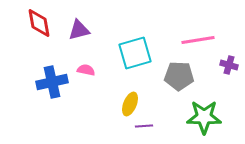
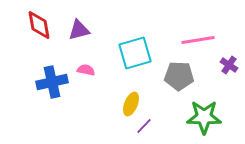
red diamond: moved 2 px down
purple cross: rotated 18 degrees clockwise
yellow ellipse: moved 1 px right
purple line: rotated 42 degrees counterclockwise
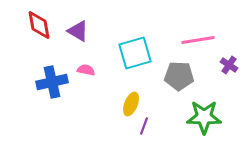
purple triangle: moved 1 px left, 1 px down; rotated 45 degrees clockwise
purple line: rotated 24 degrees counterclockwise
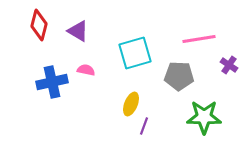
red diamond: rotated 24 degrees clockwise
pink line: moved 1 px right, 1 px up
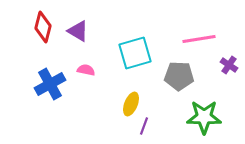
red diamond: moved 4 px right, 2 px down
blue cross: moved 2 px left, 2 px down; rotated 16 degrees counterclockwise
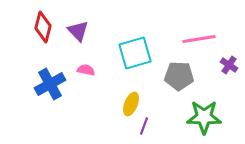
purple triangle: rotated 15 degrees clockwise
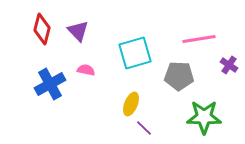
red diamond: moved 1 px left, 2 px down
purple line: moved 2 px down; rotated 66 degrees counterclockwise
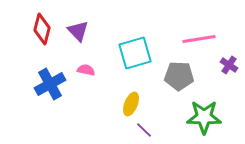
purple line: moved 2 px down
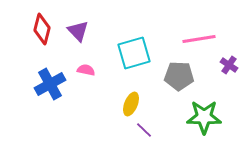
cyan square: moved 1 px left
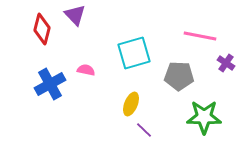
purple triangle: moved 3 px left, 16 px up
pink line: moved 1 px right, 3 px up; rotated 20 degrees clockwise
purple cross: moved 3 px left, 2 px up
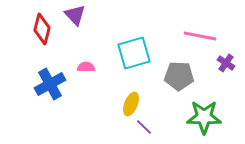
pink semicircle: moved 3 px up; rotated 12 degrees counterclockwise
purple line: moved 3 px up
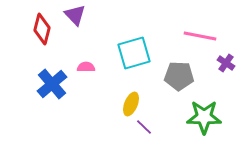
blue cross: moved 2 px right; rotated 12 degrees counterclockwise
